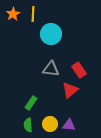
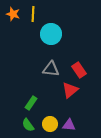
orange star: rotated 24 degrees counterclockwise
green semicircle: rotated 32 degrees counterclockwise
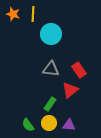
green rectangle: moved 19 px right, 1 px down
yellow circle: moved 1 px left, 1 px up
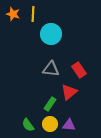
red triangle: moved 1 px left, 2 px down
yellow circle: moved 1 px right, 1 px down
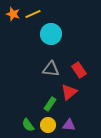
yellow line: rotated 63 degrees clockwise
yellow circle: moved 2 px left, 1 px down
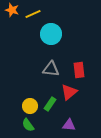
orange star: moved 1 px left, 4 px up
red rectangle: rotated 28 degrees clockwise
yellow circle: moved 18 px left, 19 px up
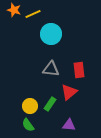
orange star: moved 2 px right
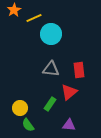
orange star: rotated 24 degrees clockwise
yellow line: moved 1 px right, 4 px down
yellow circle: moved 10 px left, 2 px down
